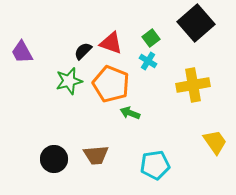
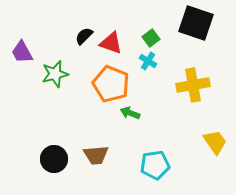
black square: rotated 30 degrees counterclockwise
black semicircle: moved 1 px right, 15 px up
green star: moved 14 px left, 7 px up
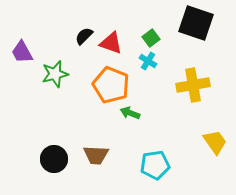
orange pentagon: moved 1 px down
brown trapezoid: rotated 8 degrees clockwise
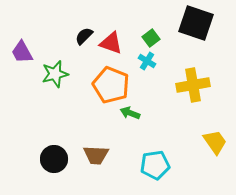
cyan cross: moved 1 px left
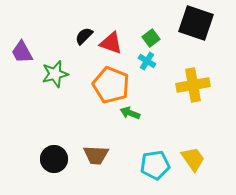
yellow trapezoid: moved 22 px left, 17 px down
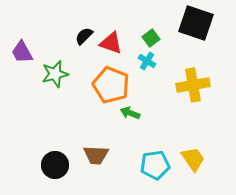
black circle: moved 1 px right, 6 px down
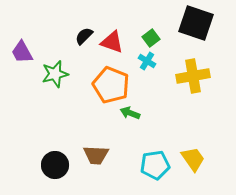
red triangle: moved 1 px right, 1 px up
yellow cross: moved 9 px up
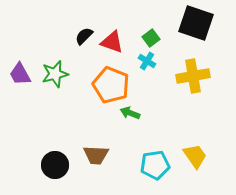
purple trapezoid: moved 2 px left, 22 px down
yellow trapezoid: moved 2 px right, 3 px up
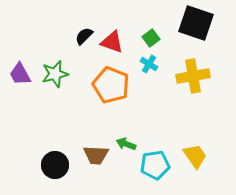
cyan cross: moved 2 px right, 3 px down
green arrow: moved 4 px left, 31 px down
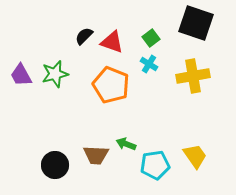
purple trapezoid: moved 1 px right, 1 px down
